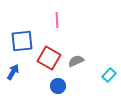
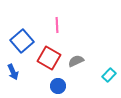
pink line: moved 5 px down
blue square: rotated 35 degrees counterclockwise
blue arrow: rotated 126 degrees clockwise
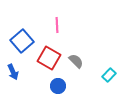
gray semicircle: rotated 70 degrees clockwise
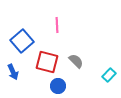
red square: moved 2 px left, 4 px down; rotated 15 degrees counterclockwise
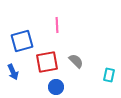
blue square: rotated 25 degrees clockwise
red square: rotated 25 degrees counterclockwise
cyan rectangle: rotated 32 degrees counterclockwise
blue circle: moved 2 px left, 1 px down
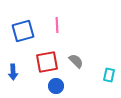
blue square: moved 1 px right, 10 px up
blue arrow: rotated 21 degrees clockwise
blue circle: moved 1 px up
